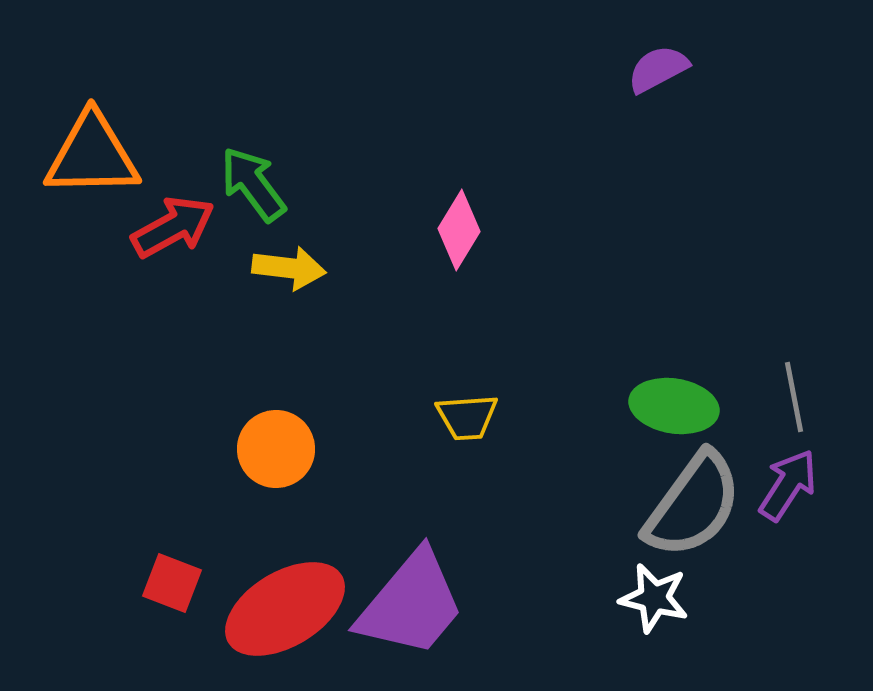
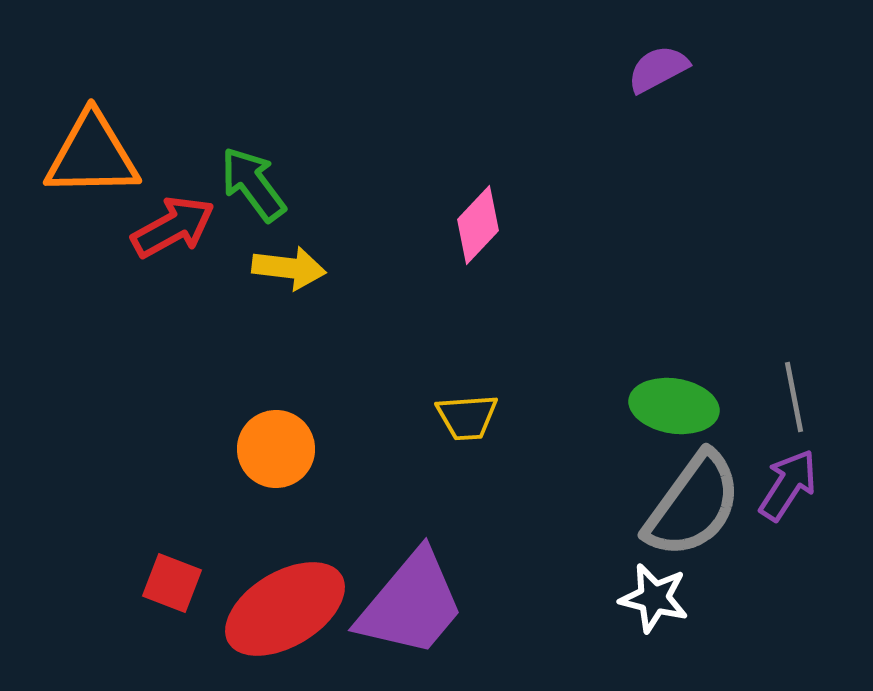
pink diamond: moved 19 px right, 5 px up; rotated 12 degrees clockwise
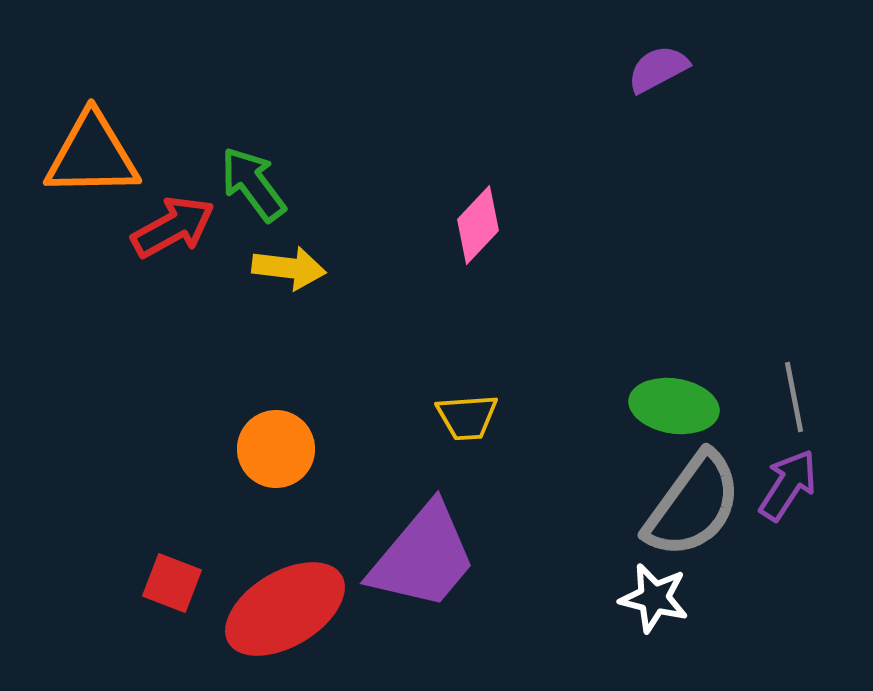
purple trapezoid: moved 12 px right, 47 px up
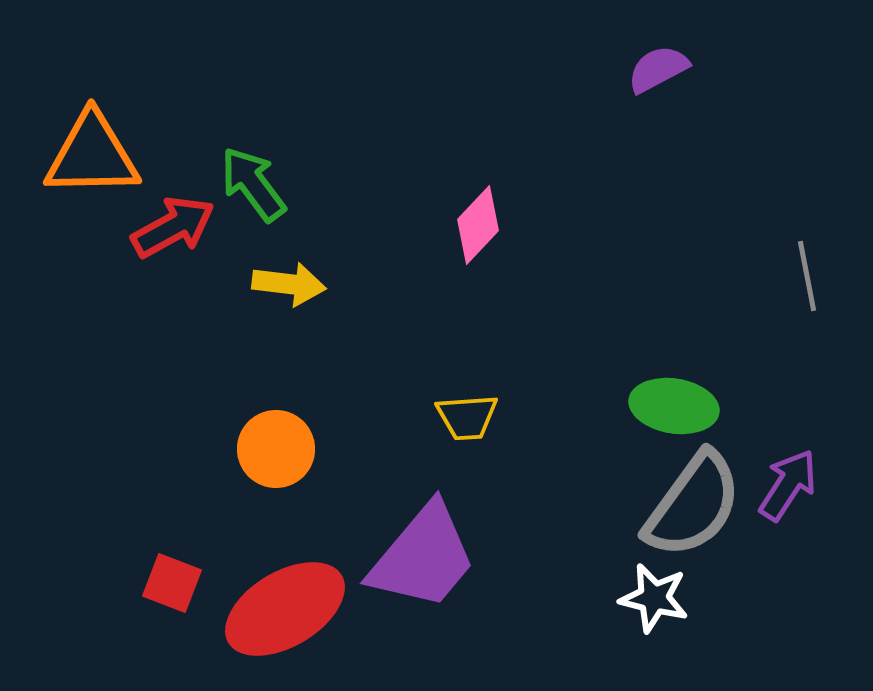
yellow arrow: moved 16 px down
gray line: moved 13 px right, 121 px up
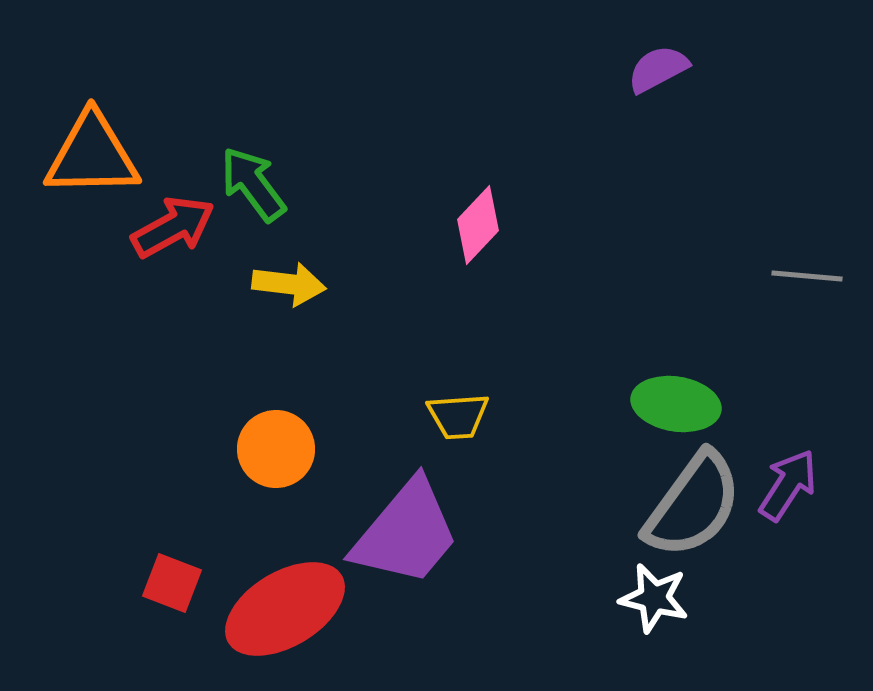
gray line: rotated 74 degrees counterclockwise
green ellipse: moved 2 px right, 2 px up
yellow trapezoid: moved 9 px left, 1 px up
purple trapezoid: moved 17 px left, 24 px up
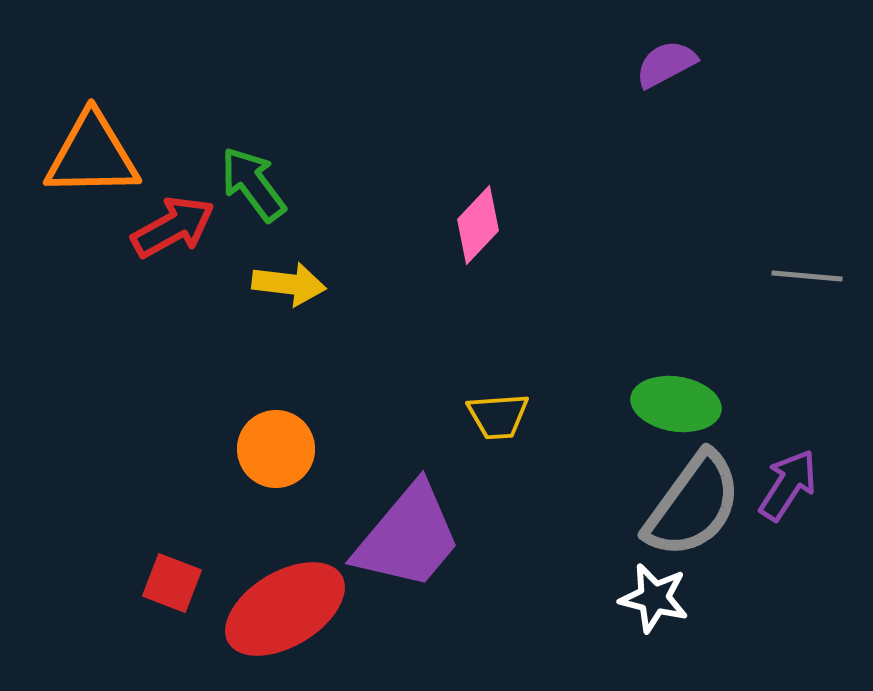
purple semicircle: moved 8 px right, 5 px up
yellow trapezoid: moved 40 px right
purple trapezoid: moved 2 px right, 4 px down
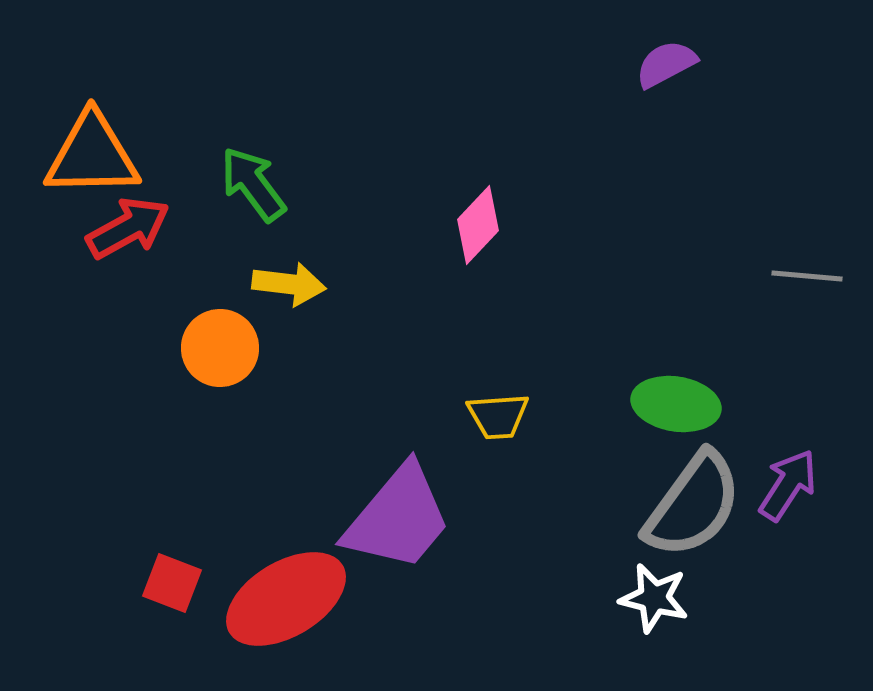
red arrow: moved 45 px left, 1 px down
orange circle: moved 56 px left, 101 px up
purple trapezoid: moved 10 px left, 19 px up
red ellipse: moved 1 px right, 10 px up
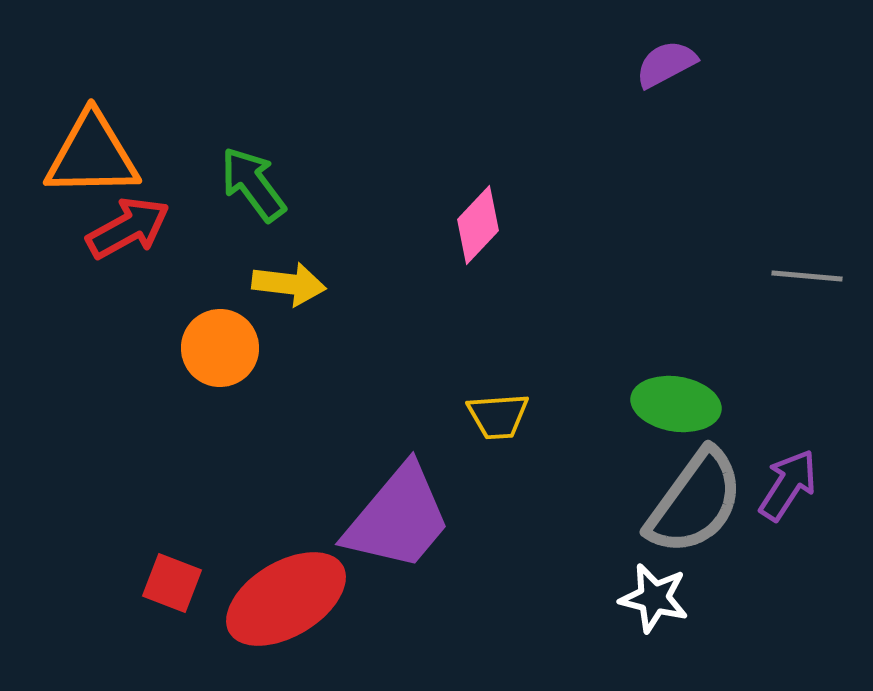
gray semicircle: moved 2 px right, 3 px up
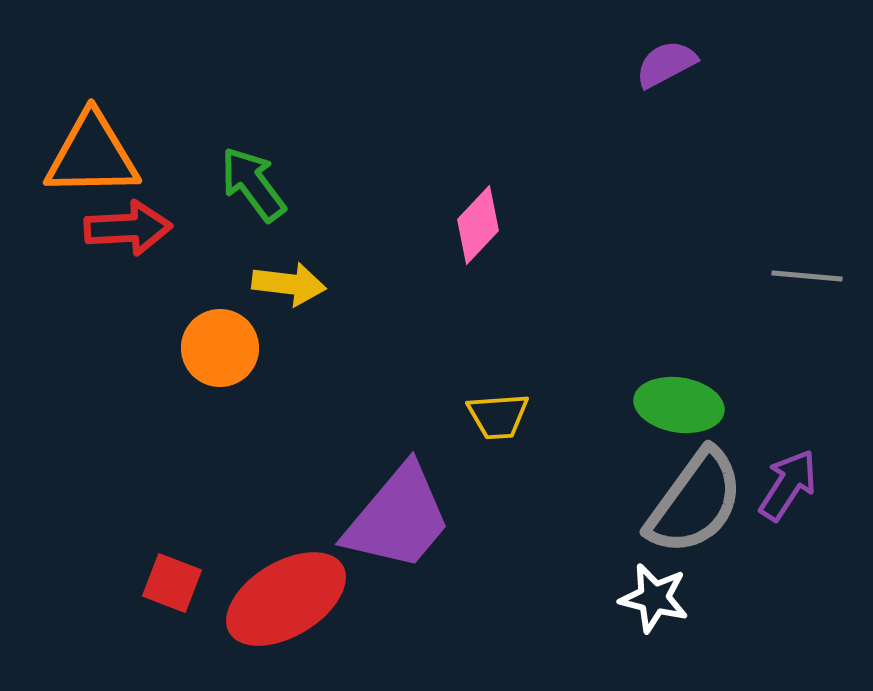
red arrow: rotated 26 degrees clockwise
green ellipse: moved 3 px right, 1 px down
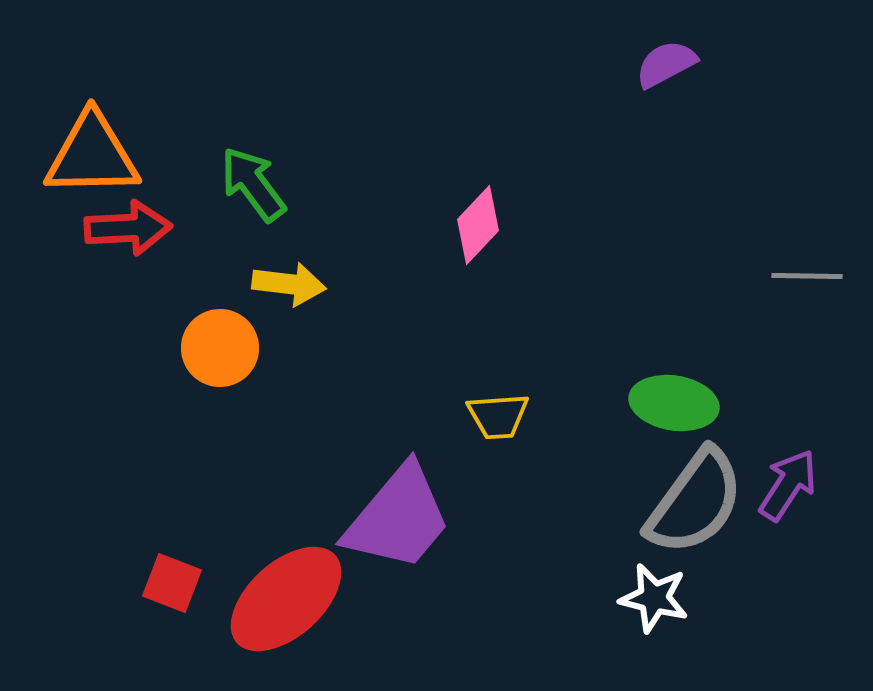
gray line: rotated 4 degrees counterclockwise
green ellipse: moved 5 px left, 2 px up
red ellipse: rotated 11 degrees counterclockwise
